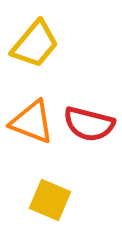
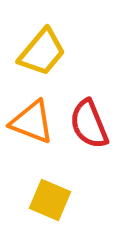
yellow trapezoid: moved 7 px right, 8 px down
red semicircle: rotated 54 degrees clockwise
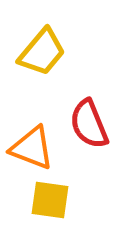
orange triangle: moved 26 px down
yellow square: rotated 15 degrees counterclockwise
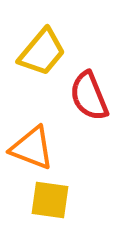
red semicircle: moved 28 px up
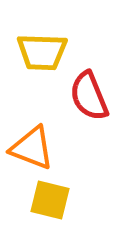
yellow trapezoid: rotated 52 degrees clockwise
yellow square: rotated 6 degrees clockwise
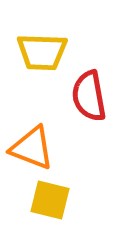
red semicircle: rotated 12 degrees clockwise
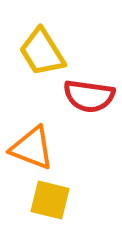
yellow trapezoid: rotated 56 degrees clockwise
red semicircle: rotated 72 degrees counterclockwise
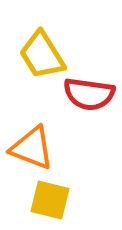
yellow trapezoid: moved 3 px down
red semicircle: moved 2 px up
